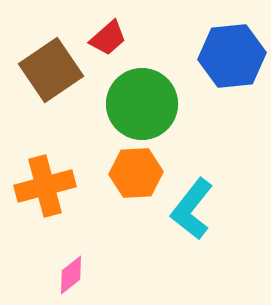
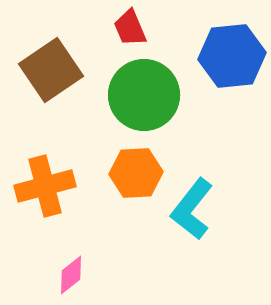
red trapezoid: moved 22 px right, 10 px up; rotated 108 degrees clockwise
green circle: moved 2 px right, 9 px up
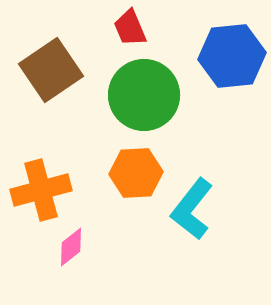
orange cross: moved 4 px left, 4 px down
pink diamond: moved 28 px up
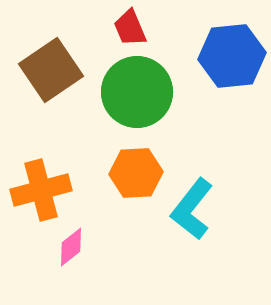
green circle: moved 7 px left, 3 px up
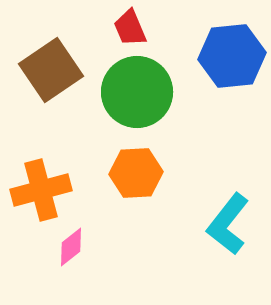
cyan L-shape: moved 36 px right, 15 px down
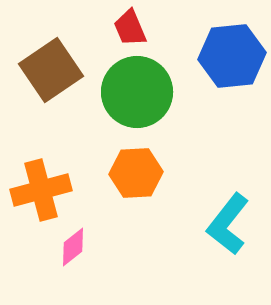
pink diamond: moved 2 px right
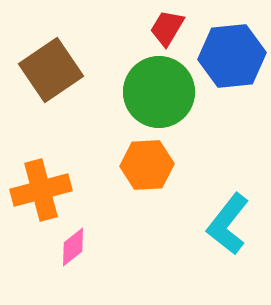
red trapezoid: moved 37 px right; rotated 54 degrees clockwise
green circle: moved 22 px right
orange hexagon: moved 11 px right, 8 px up
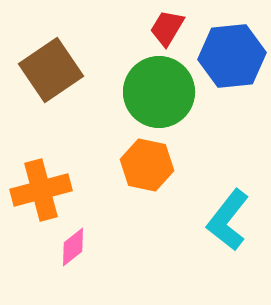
orange hexagon: rotated 15 degrees clockwise
cyan L-shape: moved 4 px up
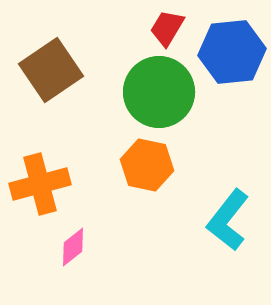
blue hexagon: moved 4 px up
orange cross: moved 1 px left, 6 px up
